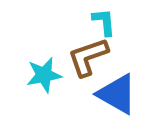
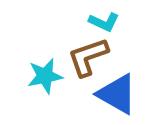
cyan L-shape: rotated 120 degrees clockwise
cyan star: moved 1 px right, 1 px down
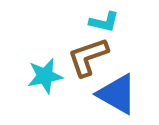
cyan L-shape: rotated 12 degrees counterclockwise
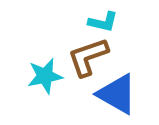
cyan L-shape: moved 1 px left
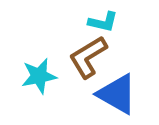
brown L-shape: rotated 12 degrees counterclockwise
cyan star: moved 6 px left
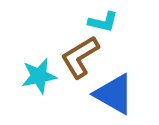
brown L-shape: moved 8 px left
blue triangle: moved 3 px left
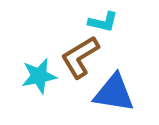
blue triangle: moved 1 px up; rotated 21 degrees counterclockwise
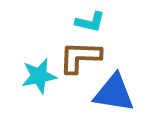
cyan L-shape: moved 13 px left
brown L-shape: rotated 33 degrees clockwise
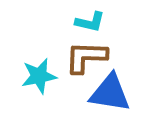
brown L-shape: moved 6 px right
blue triangle: moved 4 px left
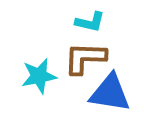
brown L-shape: moved 1 px left, 1 px down
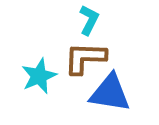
cyan L-shape: moved 1 px left, 2 px up; rotated 76 degrees counterclockwise
cyan star: rotated 12 degrees counterclockwise
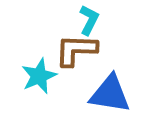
brown L-shape: moved 9 px left, 8 px up
blue triangle: moved 1 px down
